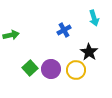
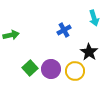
yellow circle: moved 1 px left, 1 px down
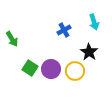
cyan arrow: moved 4 px down
green arrow: moved 1 px right, 4 px down; rotated 70 degrees clockwise
green square: rotated 14 degrees counterclockwise
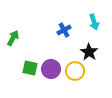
green arrow: moved 1 px right, 1 px up; rotated 119 degrees counterclockwise
green square: rotated 21 degrees counterclockwise
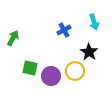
purple circle: moved 7 px down
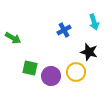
green arrow: rotated 91 degrees clockwise
black star: rotated 18 degrees counterclockwise
yellow circle: moved 1 px right, 1 px down
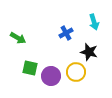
blue cross: moved 2 px right, 3 px down
green arrow: moved 5 px right
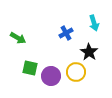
cyan arrow: moved 1 px down
black star: rotated 18 degrees clockwise
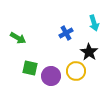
yellow circle: moved 1 px up
